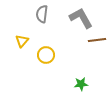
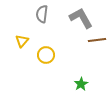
green star: rotated 24 degrees counterclockwise
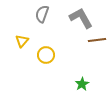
gray semicircle: rotated 12 degrees clockwise
green star: moved 1 px right
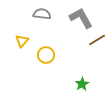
gray semicircle: rotated 78 degrees clockwise
brown line: rotated 24 degrees counterclockwise
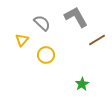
gray semicircle: moved 9 px down; rotated 36 degrees clockwise
gray L-shape: moved 5 px left, 1 px up
yellow triangle: moved 1 px up
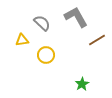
yellow triangle: rotated 40 degrees clockwise
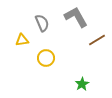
gray semicircle: rotated 24 degrees clockwise
yellow circle: moved 3 px down
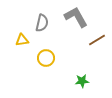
gray semicircle: rotated 36 degrees clockwise
green star: moved 3 px up; rotated 24 degrees clockwise
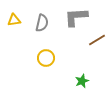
gray L-shape: rotated 65 degrees counterclockwise
yellow triangle: moved 8 px left, 20 px up
green star: rotated 16 degrees counterclockwise
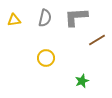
gray semicircle: moved 3 px right, 5 px up
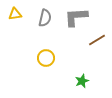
yellow triangle: moved 1 px right, 6 px up
